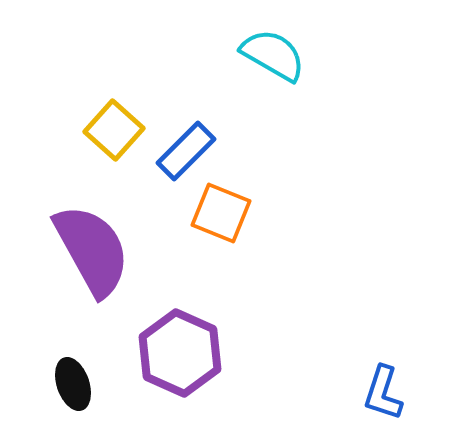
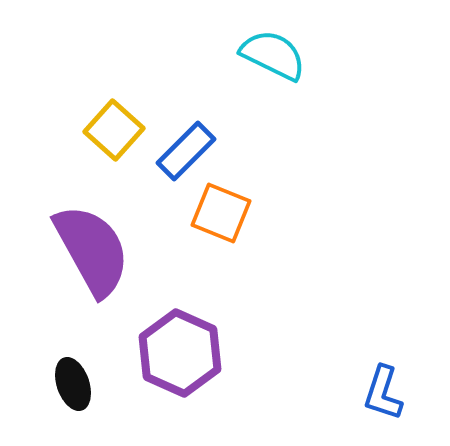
cyan semicircle: rotated 4 degrees counterclockwise
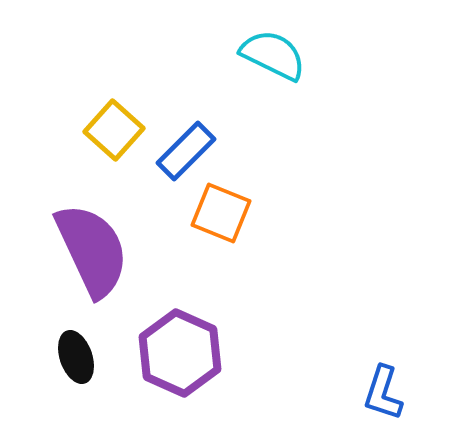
purple semicircle: rotated 4 degrees clockwise
black ellipse: moved 3 px right, 27 px up
